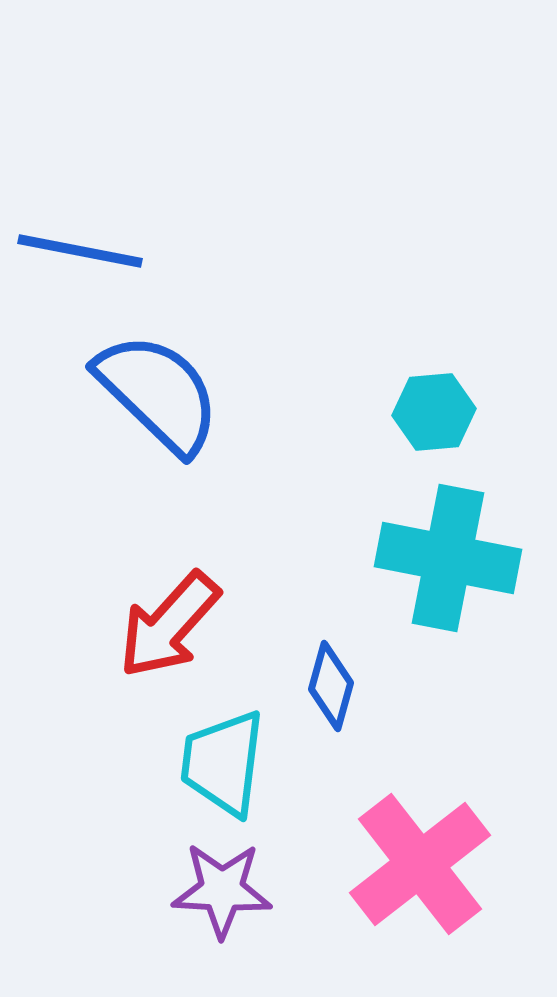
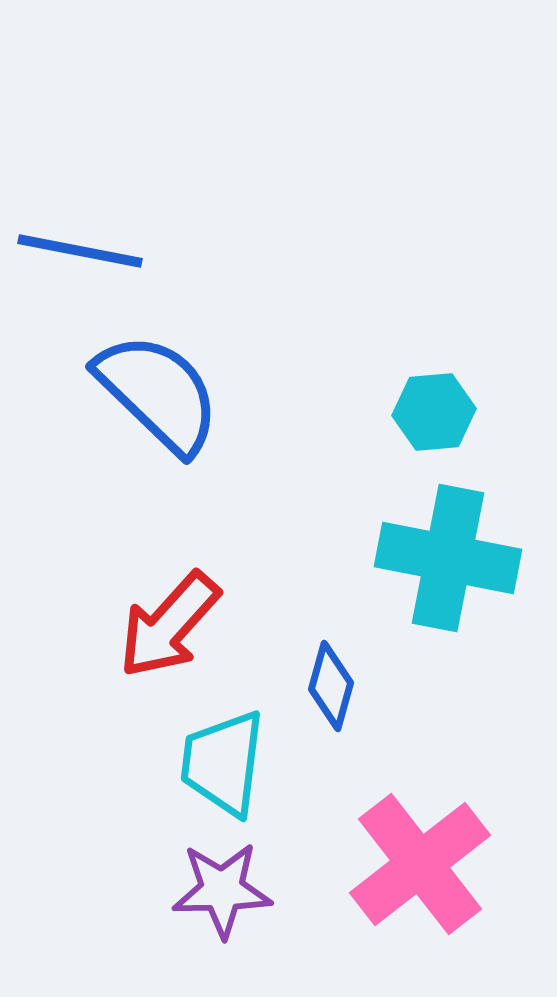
purple star: rotated 4 degrees counterclockwise
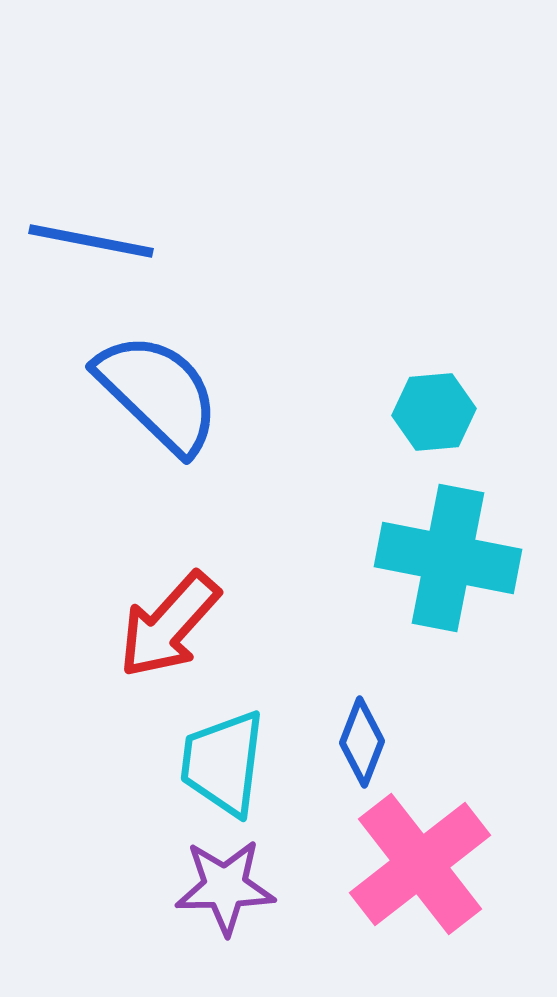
blue line: moved 11 px right, 10 px up
blue diamond: moved 31 px right, 56 px down; rotated 6 degrees clockwise
purple star: moved 3 px right, 3 px up
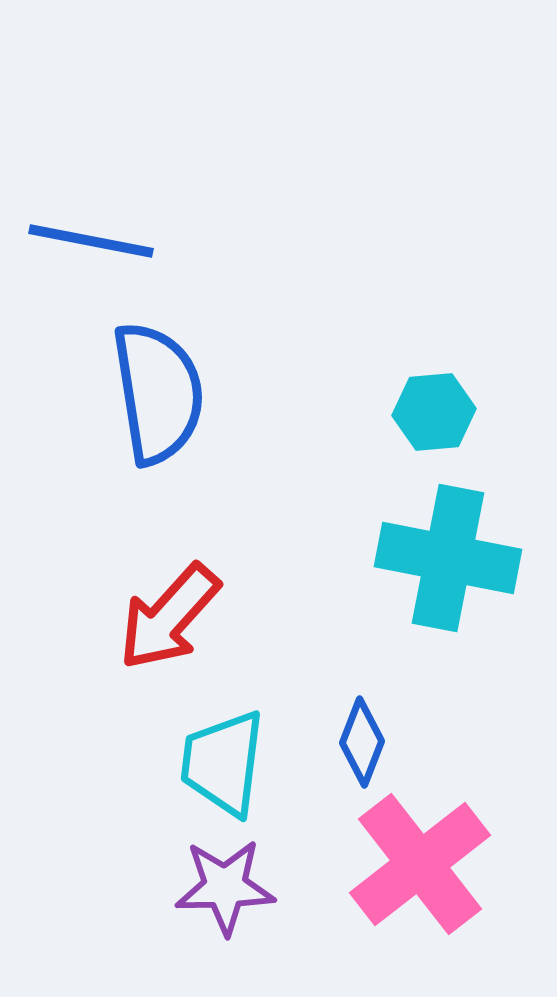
blue semicircle: rotated 37 degrees clockwise
red arrow: moved 8 px up
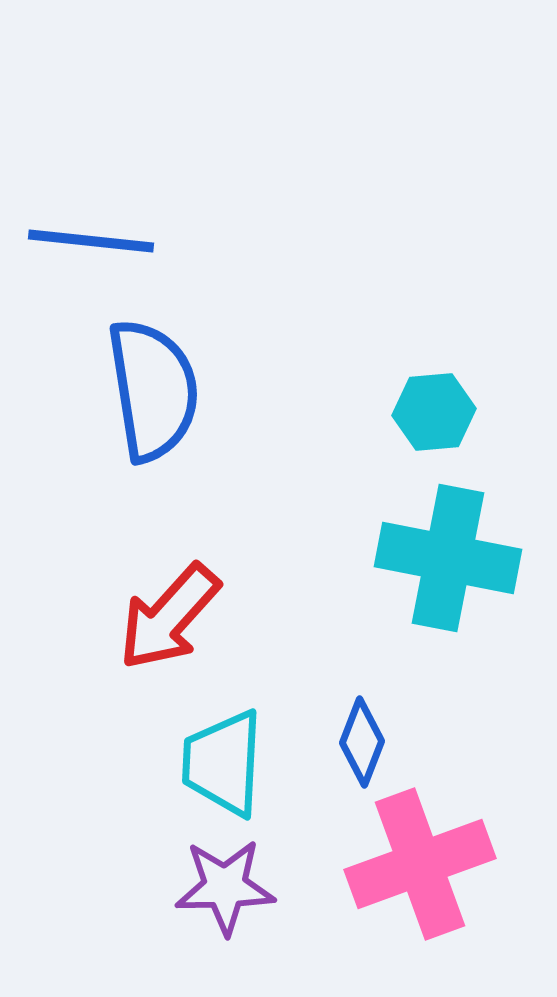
blue line: rotated 5 degrees counterclockwise
blue semicircle: moved 5 px left, 3 px up
cyan trapezoid: rotated 4 degrees counterclockwise
pink cross: rotated 18 degrees clockwise
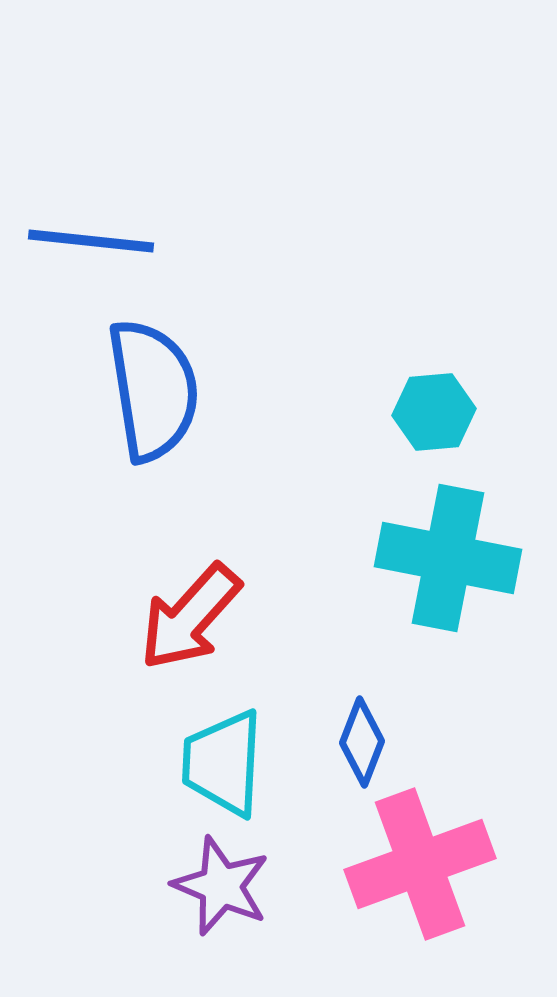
red arrow: moved 21 px right
purple star: moved 4 px left, 1 px up; rotated 24 degrees clockwise
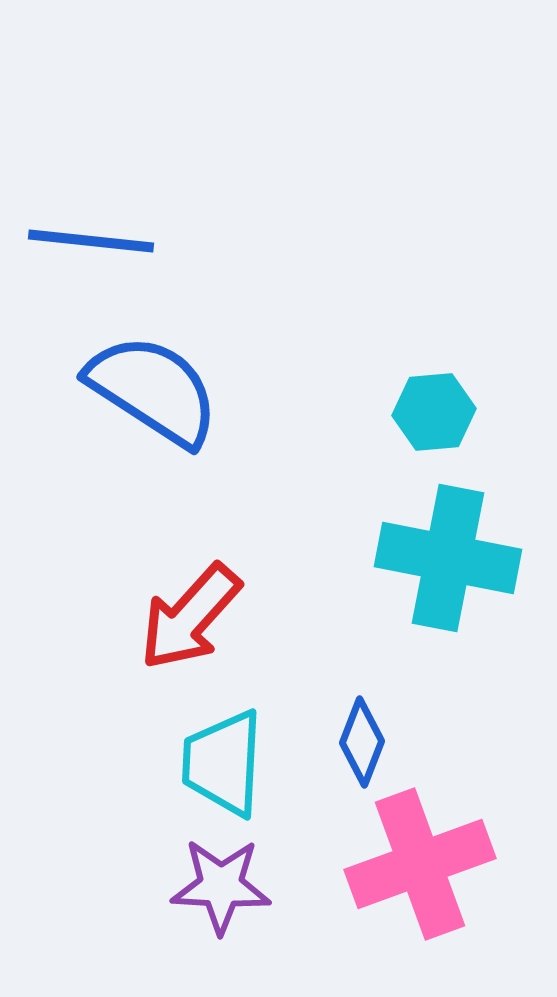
blue semicircle: rotated 48 degrees counterclockwise
purple star: rotated 20 degrees counterclockwise
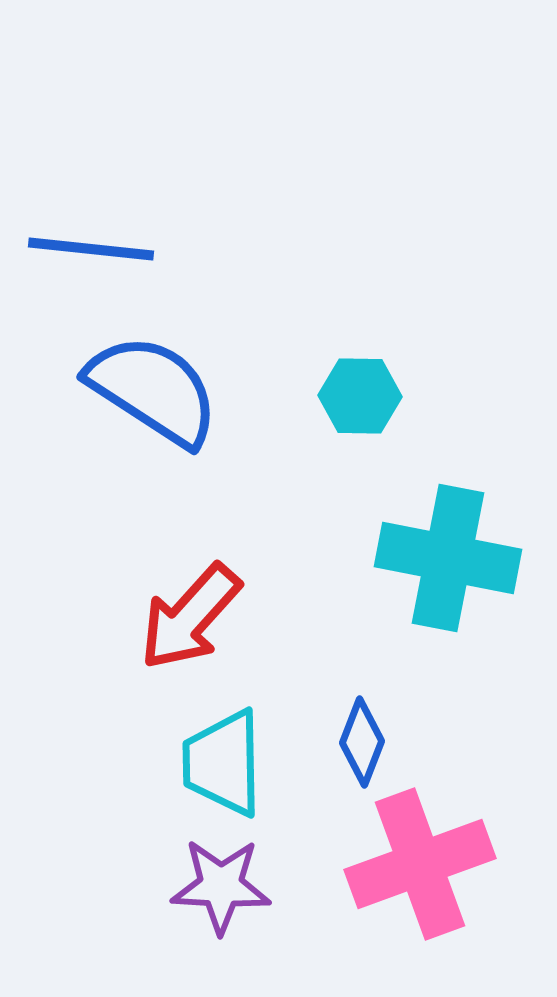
blue line: moved 8 px down
cyan hexagon: moved 74 px left, 16 px up; rotated 6 degrees clockwise
cyan trapezoid: rotated 4 degrees counterclockwise
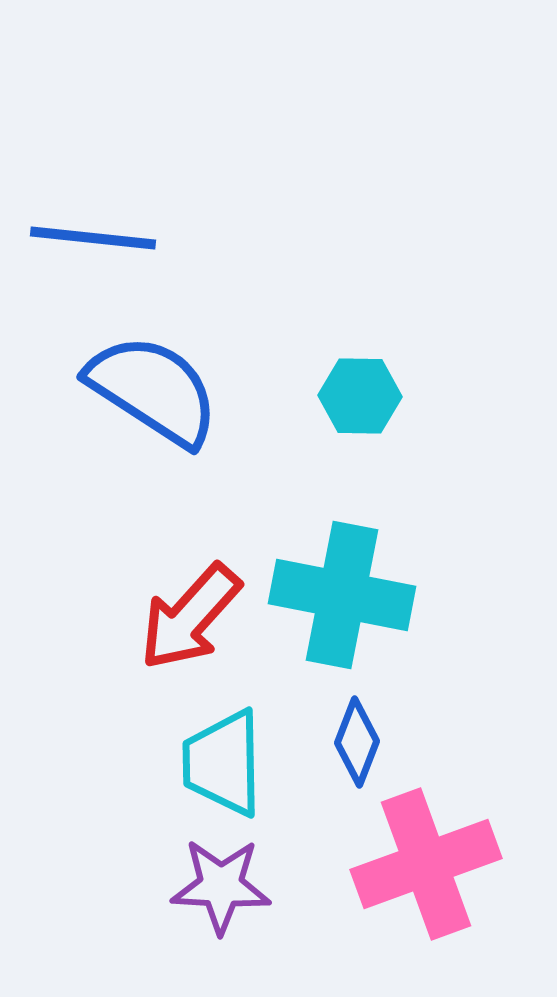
blue line: moved 2 px right, 11 px up
cyan cross: moved 106 px left, 37 px down
blue diamond: moved 5 px left
pink cross: moved 6 px right
